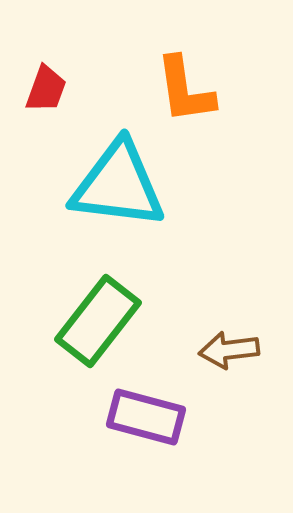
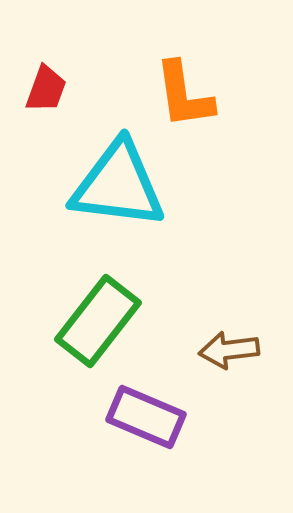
orange L-shape: moved 1 px left, 5 px down
purple rectangle: rotated 8 degrees clockwise
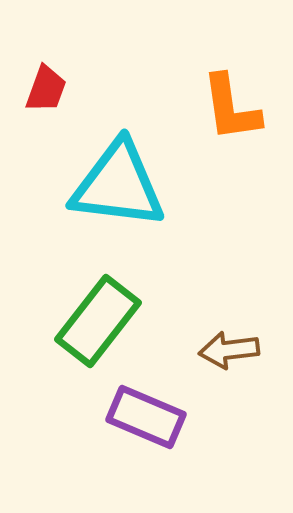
orange L-shape: moved 47 px right, 13 px down
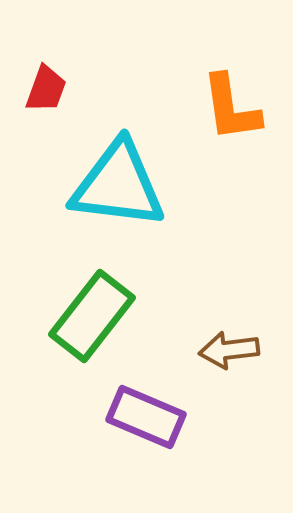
green rectangle: moved 6 px left, 5 px up
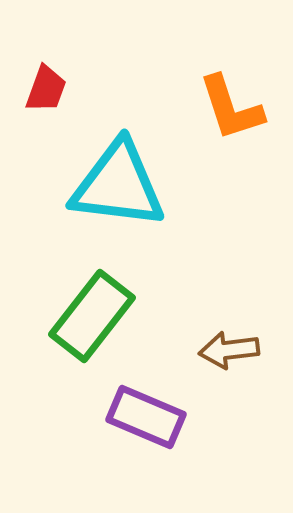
orange L-shape: rotated 10 degrees counterclockwise
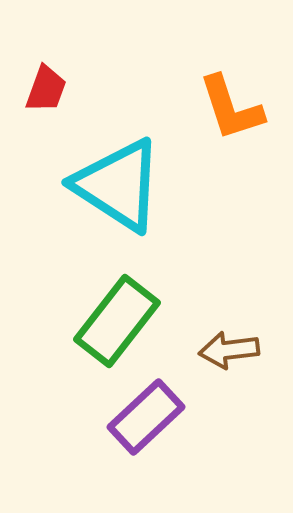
cyan triangle: rotated 26 degrees clockwise
green rectangle: moved 25 px right, 5 px down
purple rectangle: rotated 66 degrees counterclockwise
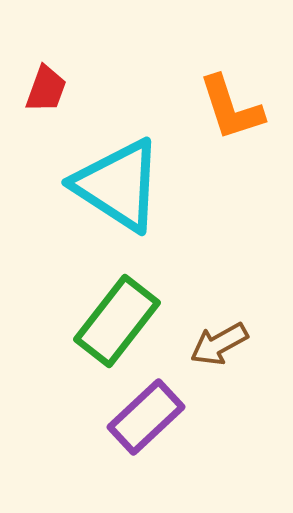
brown arrow: moved 10 px left, 6 px up; rotated 22 degrees counterclockwise
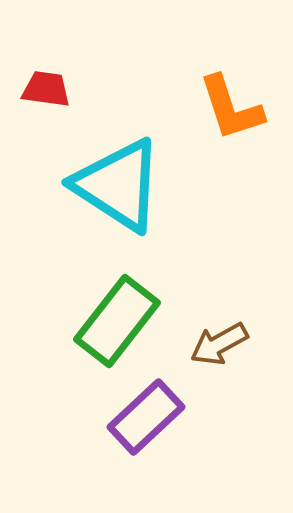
red trapezoid: rotated 102 degrees counterclockwise
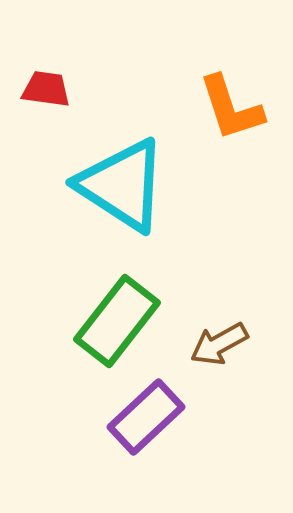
cyan triangle: moved 4 px right
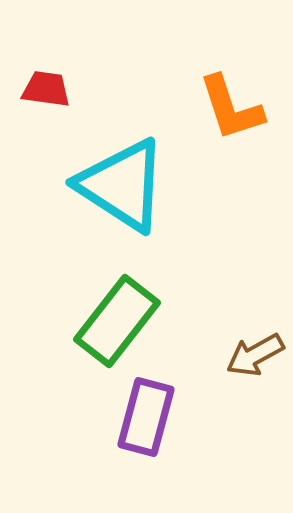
brown arrow: moved 36 px right, 11 px down
purple rectangle: rotated 32 degrees counterclockwise
